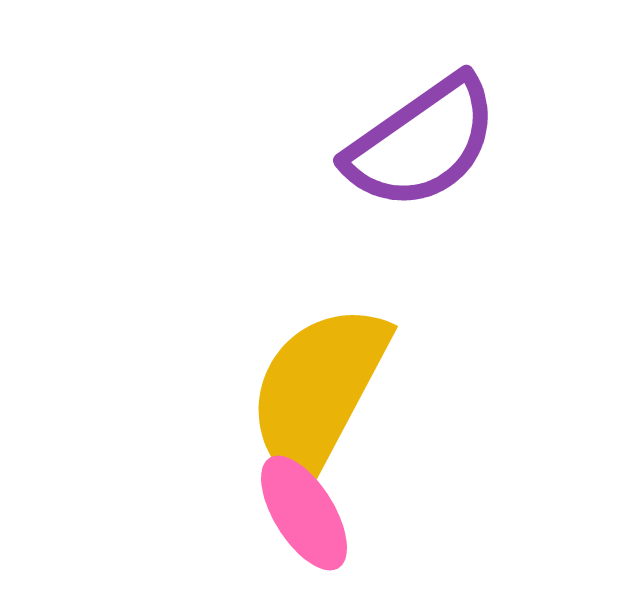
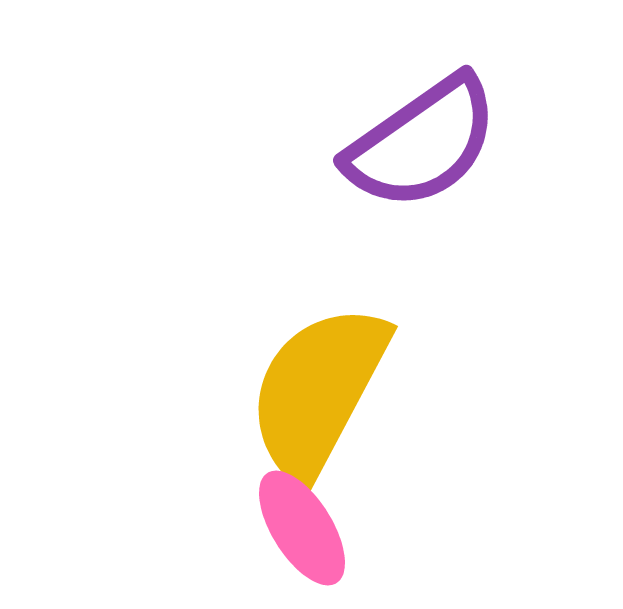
pink ellipse: moved 2 px left, 15 px down
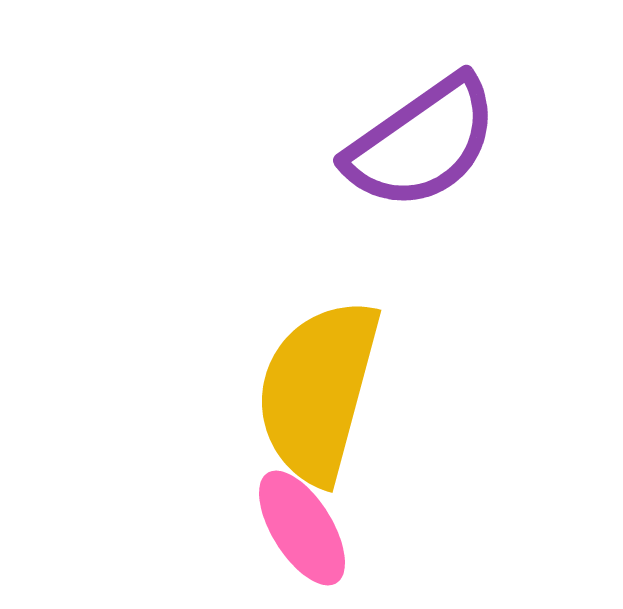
yellow semicircle: rotated 13 degrees counterclockwise
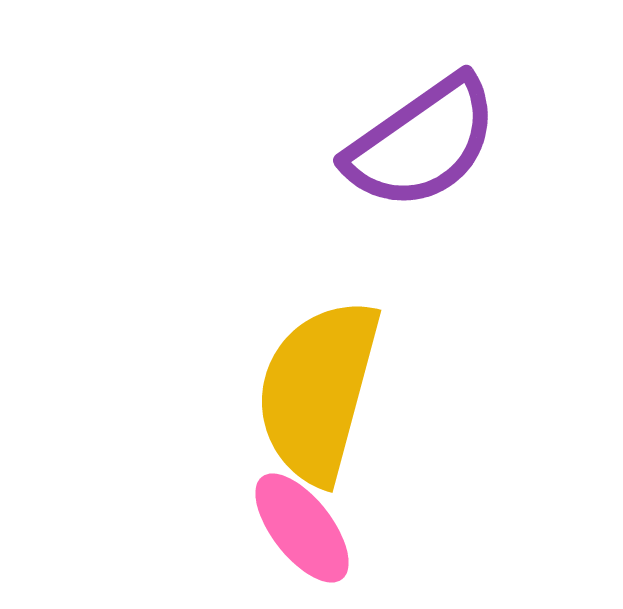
pink ellipse: rotated 6 degrees counterclockwise
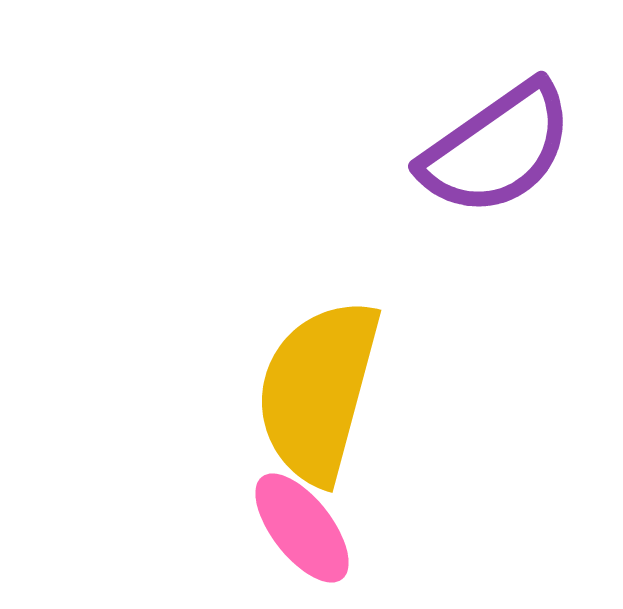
purple semicircle: moved 75 px right, 6 px down
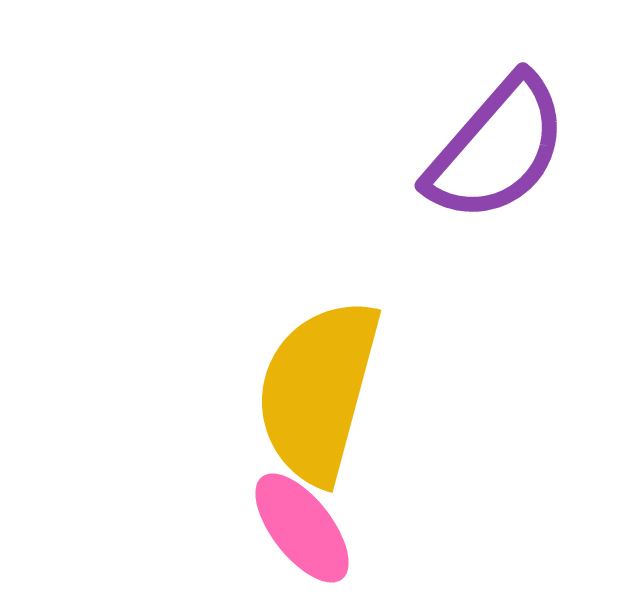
purple semicircle: rotated 14 degrees counterclockwise
